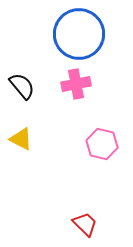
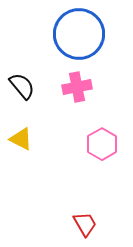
pink cross: moved 1 px right, 3 px down
pink hexagon: rotated 16 degrees clockwise
red trapezoid: rotated 16 degrees clockwise
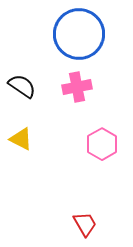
black semicircle: rotated 16 degrees counterclockwise
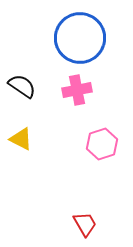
blue circle: moved 1 px right, 4 px down
pink cross: moved 3 px down
pink hexagon: rotated 12 degrees clockwise
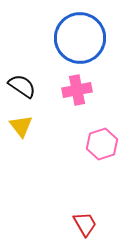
yellow triangle: moved 13 px up; rotated 25 degrees clockwise
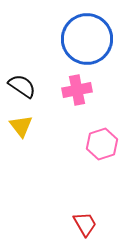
blue circle: moved 7 px right, 1 px down
